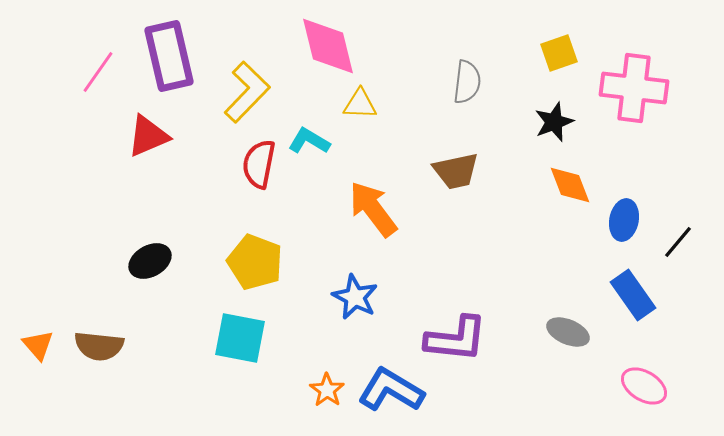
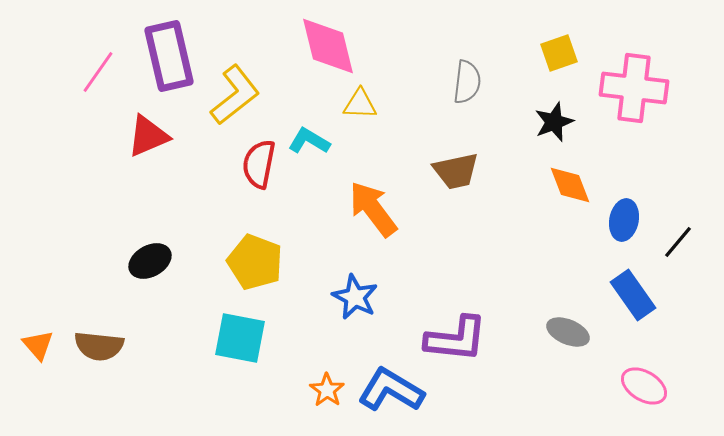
yellow L-shape: moved 12 px left, 3 px down; rotated 8 degrees clockwise
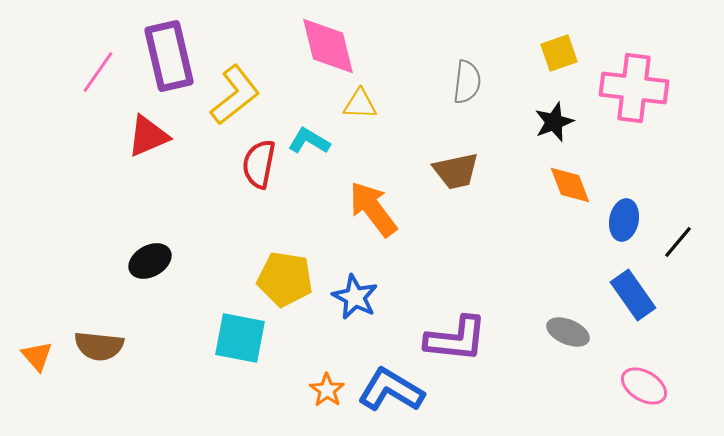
yellow pentagon: moved 30 px right, 17 px down; rotated 12 degrees counterclockwise
orange triangle: moved 1 px left, 11 px down
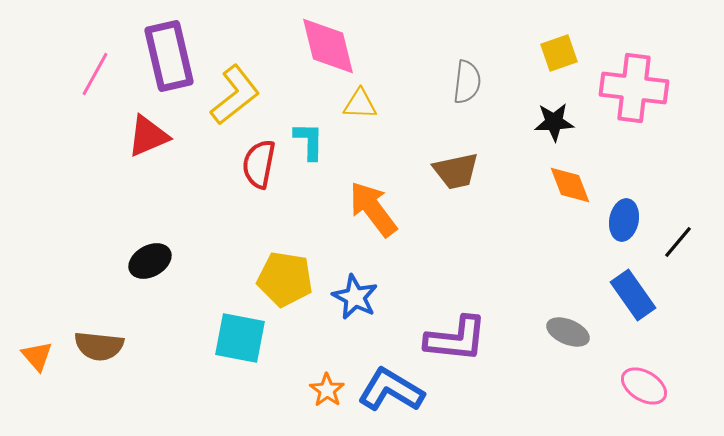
pink line: moved 3 px left, 2 px down; rotated 6 degrees counterclockwise
black star: rotated 18 degrees clockwise
cyan L-shape: rotated 60 degrees clockwise
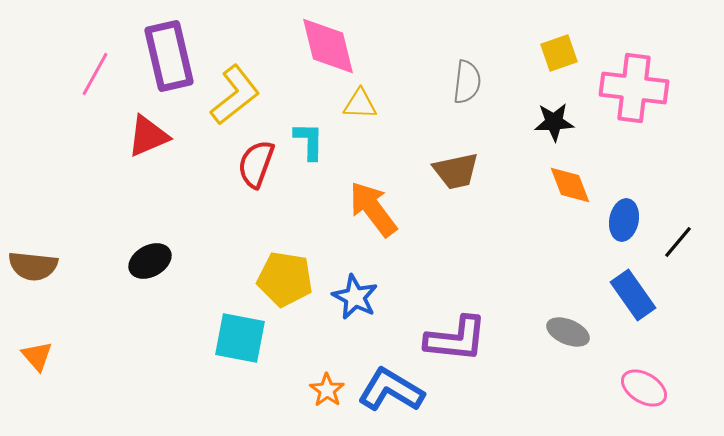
red semicircle: moved 3 px left; rotated 9 degrees clockwise
brown semicircle: moved 66 px left, 80 px up
pink ellipse: moved 2 px down
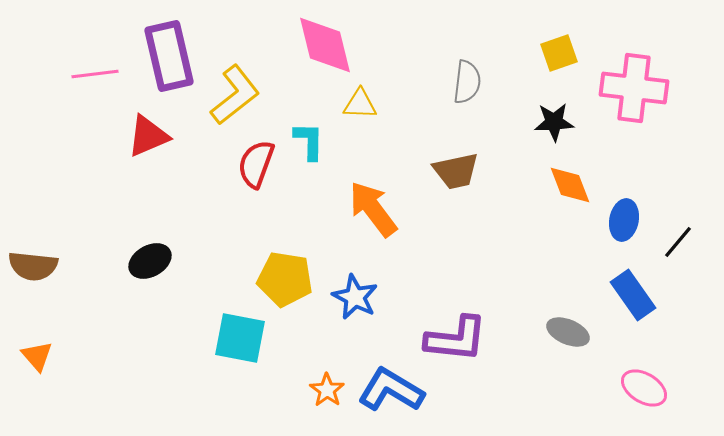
pink diamond: moved 3 px left, 1 px up
pink line: rotated 54 degrees clockwise
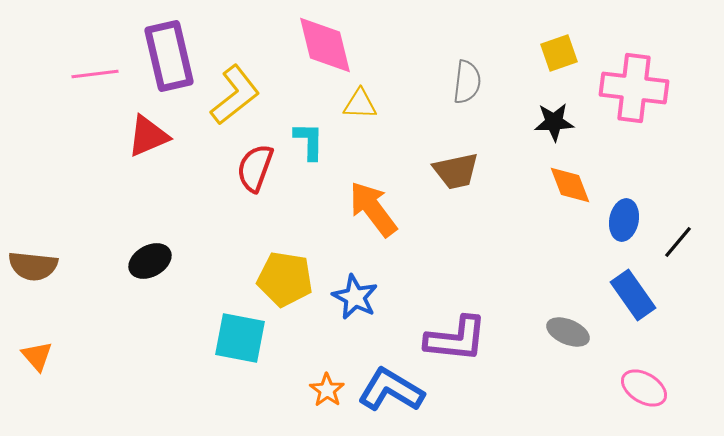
red semicircle: moved 1 px left, 4 px down
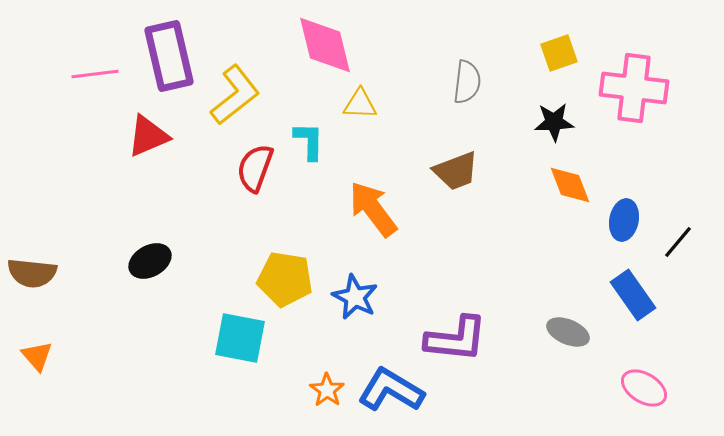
brown trapezoid: rotated 9 degrees counterclockwise
brown semicircle: moved 1 px left, 7 px down
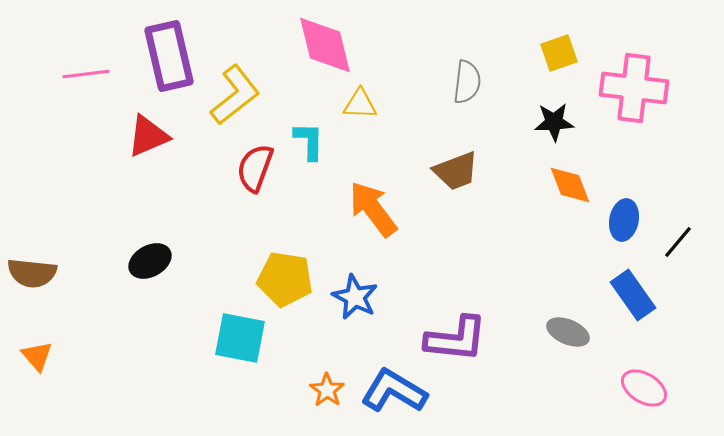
pink line: moved 9 px left
blue L-shape: moved 3 px right, 1 px down
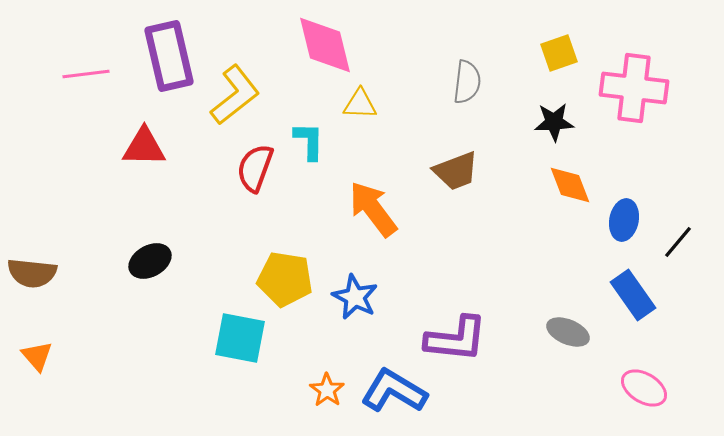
red triangle: moved 4 px left, 11 px down; rotated 24 degrees clockwise
